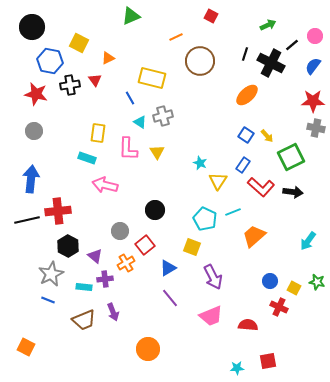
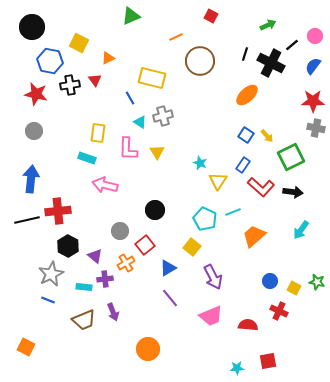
cyan arrow at (308, 241): moved 7 px left, 11 px up
yellow square at (192, 247): rotated 18 degrees clockwise
red cross at (279, 307): moved 4 px down
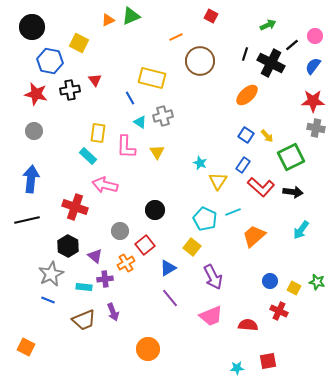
orange triangle at (108, 58): moved 38 px up
black cross at (70, 85): moved 5 px down
pink L-shape at (128, 149): moved 2 px left, 2 px up
cyan rectangle at (87, 158): moved 1 px right, 2 px up; rotated 24 degrees clockwise
red cross at (58, 211): moved 17 px right, 4 px up; rotated 25 degrees clockwise
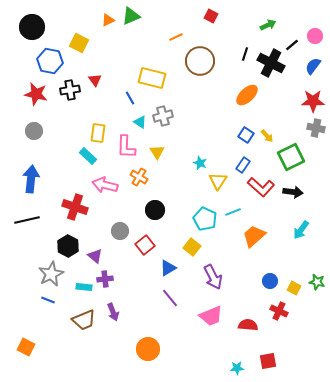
orange cross at (126, 263): moved 13 px right, 86 px up; rotated 30 degrees counterclockwise
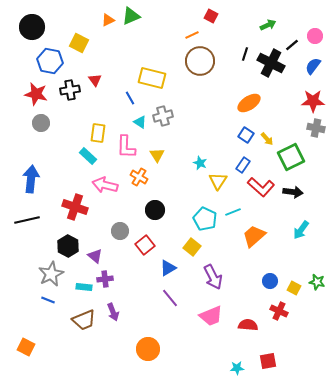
orange line at (176, 37): moved 16 px right, 2 px up
orange ellipse at (247, 95): moved 2 px right, 8 px down; rotated 10 degrees clockwise
gray circle at (34, 131): moved 7 px right, 8 px up
yellow arrow at (267, 136): moved 3 px down
yellow triangle at (157, 152): moved 3 px down
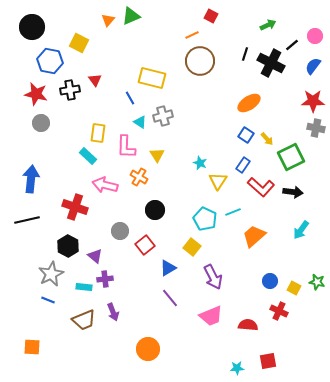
orange triangle at (108, 20): rotated 24 degrees counterclockwise
orange square at (26, 347): moved 6 px right; rotated 24 degrees counterclockwise
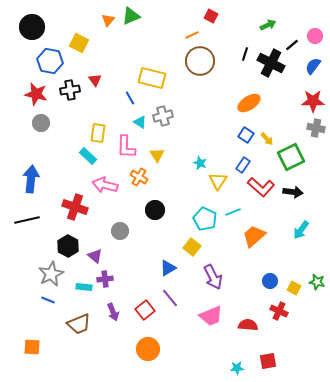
red square at (145, 245): moved 65 px down
brown trapezoid at (84, 320): moved 5 px left, 4 px down
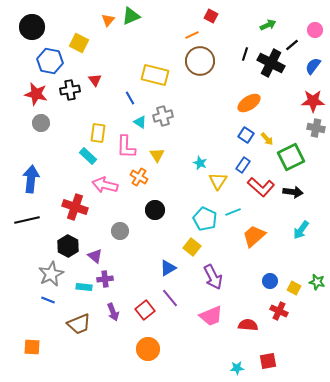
pink circle at (315, 36): moved 6 px up
yellow rectangle at (152, 78): moved 3 px right, 3 px up
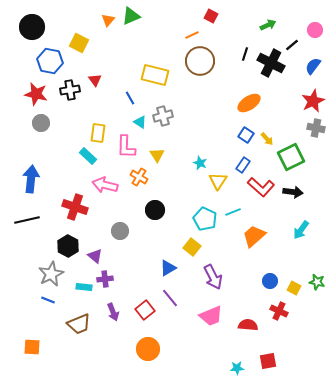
red star at (313, 101): rotated 25 degrees counterclockwise
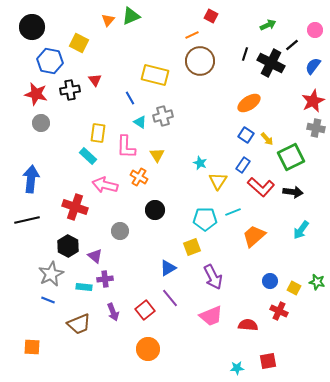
cyan pentagon at (205, 219): rotated 25 degrees counterclockwise
yellow square at (192, 247): rotated 30 degrees clockwise
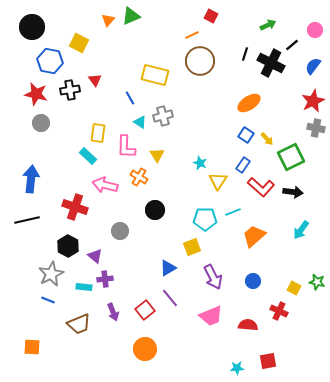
blue circle at (270, 281): moved 17 px left
orange circle at (148, 349): moved 3 px left
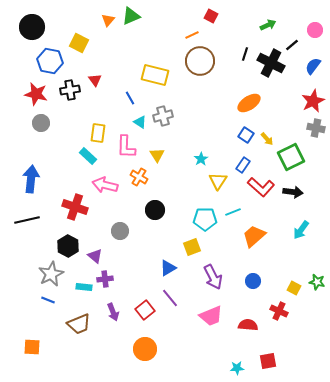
cyan star at (200, 163): moved 1 px right, 4 px up; rotated 16 degrees clockwise
